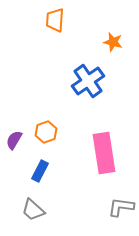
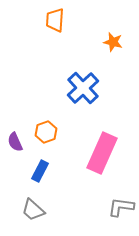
blue cross: moved 5 px left, 7 px down; rotated 8 degrees counterclockwise
purple semicircle: moved 1 px right, 2 px down; rotated 54 degrees counterclockwise
pink rectangle: moved 2 px left; rotated 33 degrees clockwise
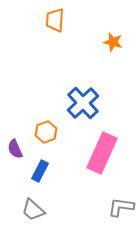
blue cross: moved 15 px down
purple semicircle: moved 7 px down
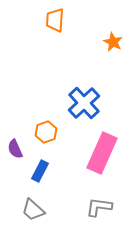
orange star: rotated 12 degrees clockwise
blue cross: moved 1 px right
gray L-shape: moved 22 px left
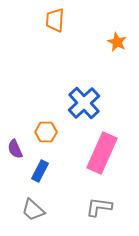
orange star: moved 4 px right
orange hexagon: rotated 20 degrees clockwise
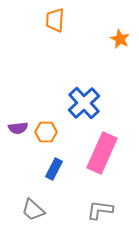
orange star: moved 3 px right, 3 px up
purple semicircle: moved 3 px right, 21 px up; rotated 72 degrees counterclockwise
blue rectangle: moved 14 px right, 2 px up
gray L-shape: moved 1 px right, 3 px down
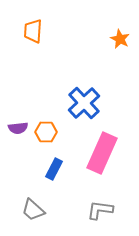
orange trapezoid: moved 22 px left, 11 px down
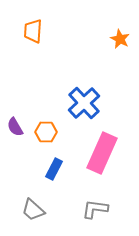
purple semicircle: moved 3 px left, 1 px up; rotated 66 degrees clockwise
gray L-shape: moved 5 px left, 1 px up
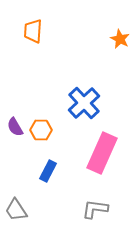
orange hexagon: moved 5 px left, 2 px up
blue rectangle: moved 6 px left, 2 px down
gray trapezoid: moved 17 px left; rotated 15 degrees clockwise
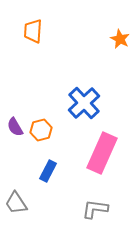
orange hexagon: rotated 15 degrees counterclockwise
gray trapezoid: moved 7 px up
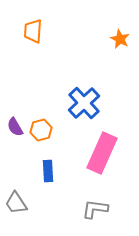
blue rectangle: rotated 30 degrees counterclockwise
